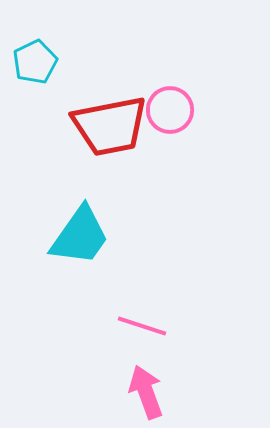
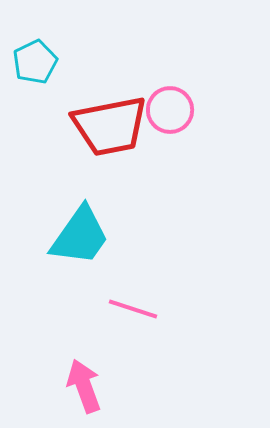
pink line: moved 9 px left, 17 px up
pink arrow: moved 62 px left, 6 px up
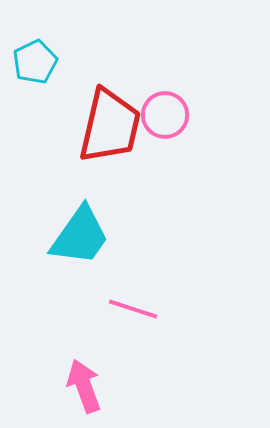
pink circle: moved 5 px left, 5 px down
red trapezoid: rotated 66 degrees counterclockwise
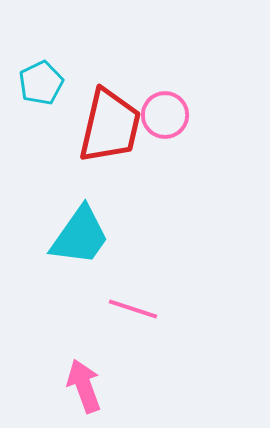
cyan pentagon: moved 6 px right, 21 px down
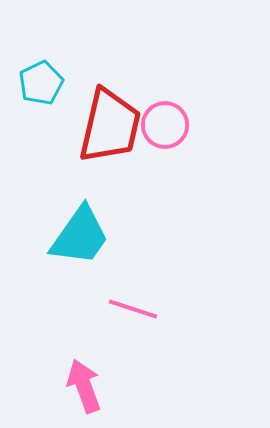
pink circle: moved 10 px down
